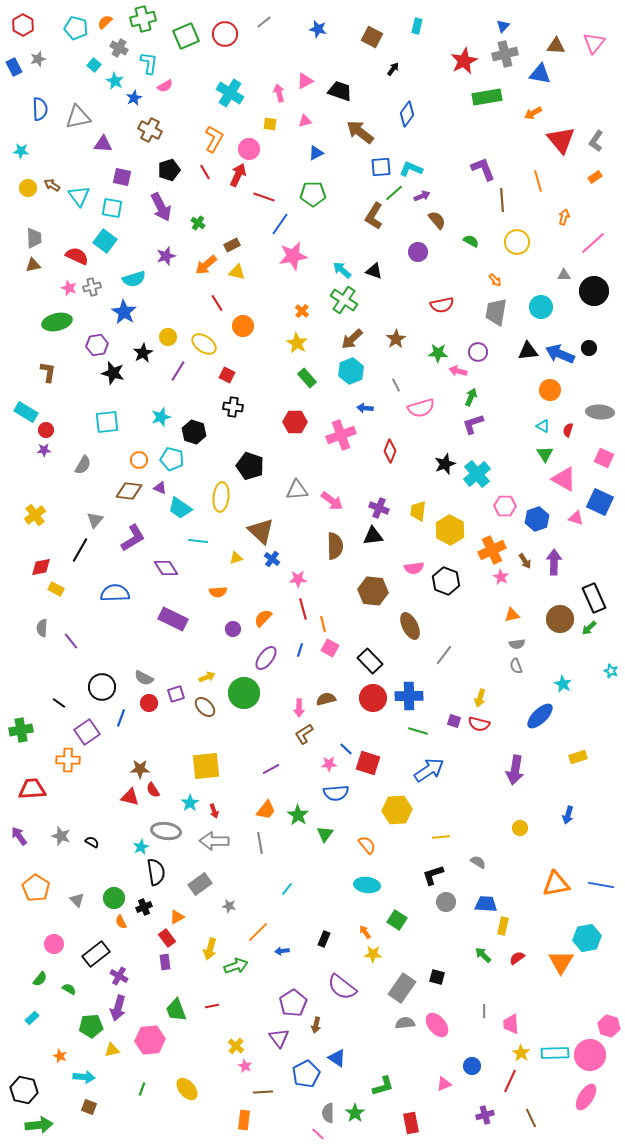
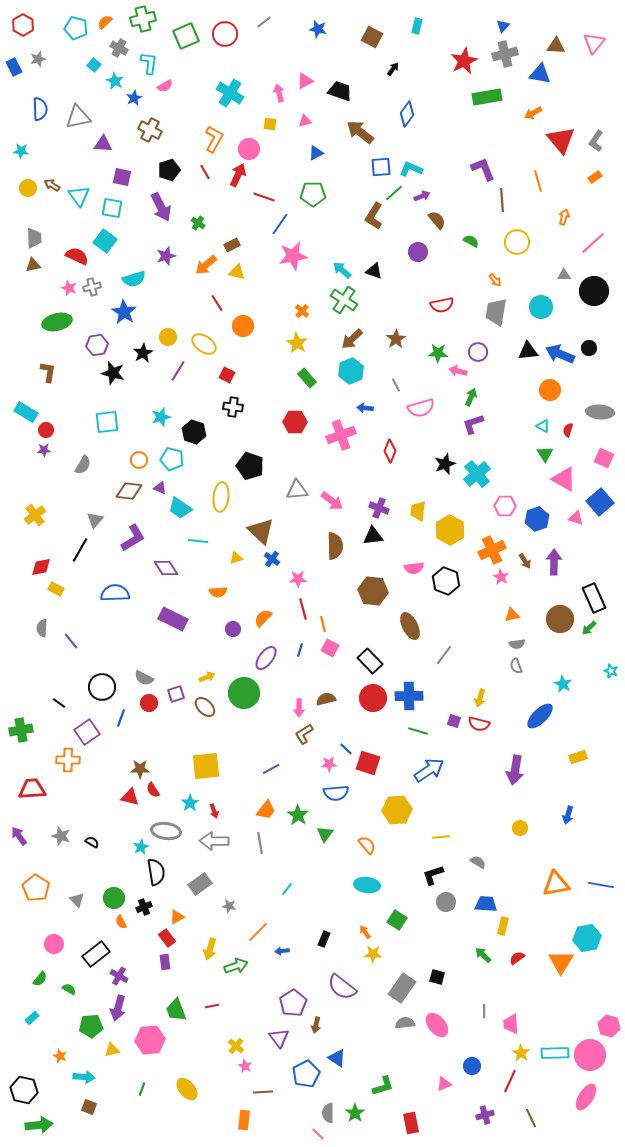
blue square at (600, 502): rotated 24 degrees clockwise
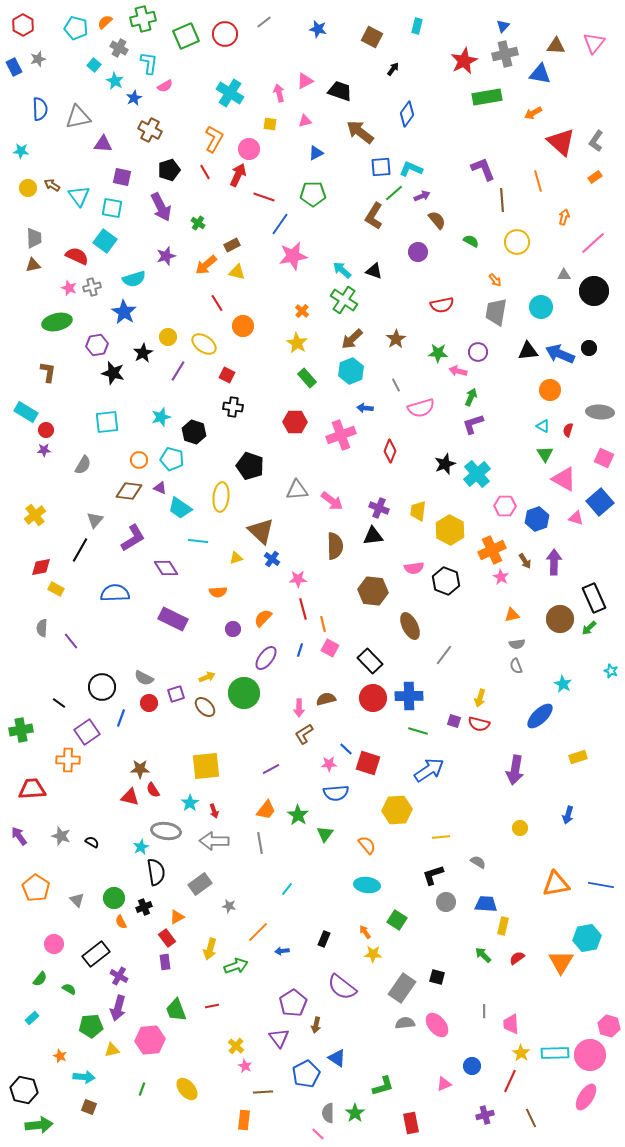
red triangle at (561, 140): moved 2 px down; rotated 8 degrees counterclockwise
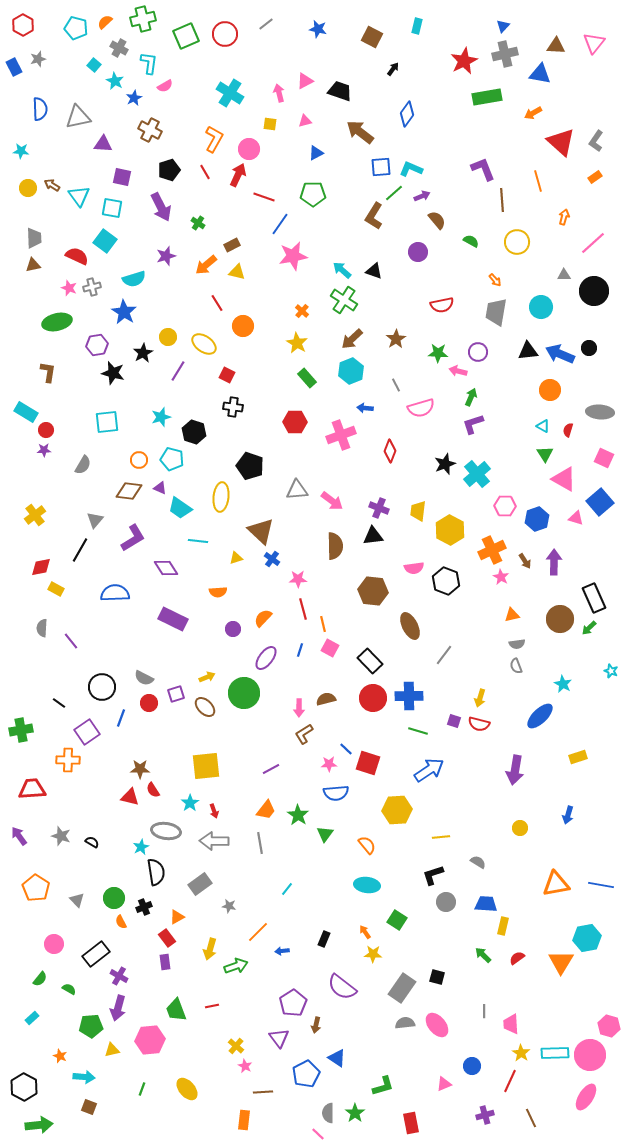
gray line at (264, 22): moved 2 px right, 2 px down
black hexagon at (24, 1090): moved 3 px up; rotated 16 degrees clockwise
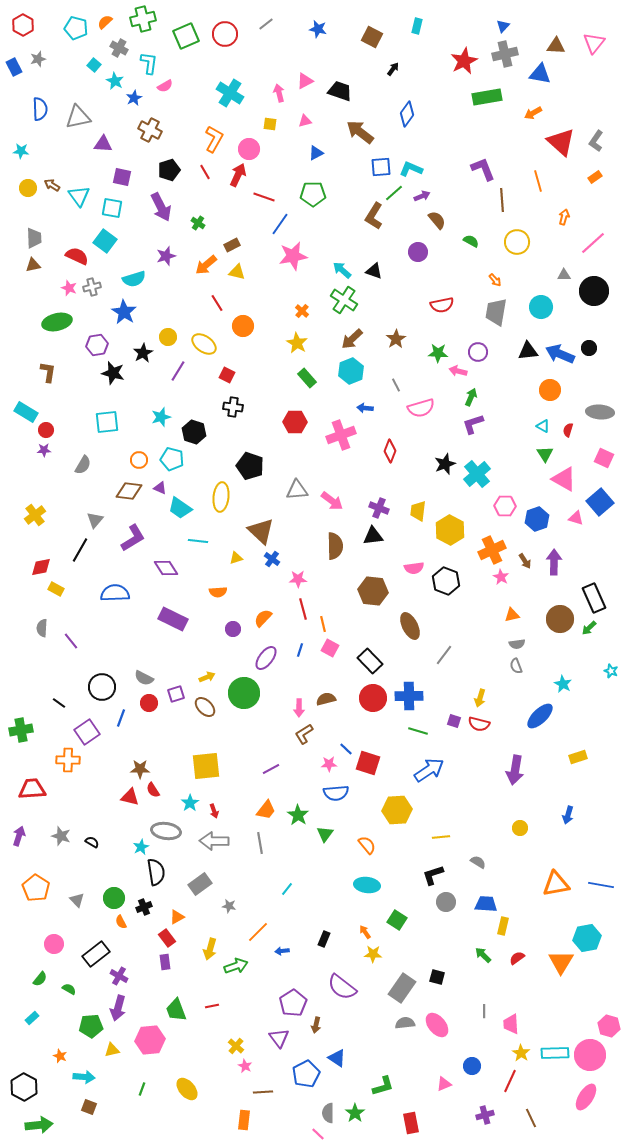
purple arrow at (19, 836): rotated 54 degrees clockwise
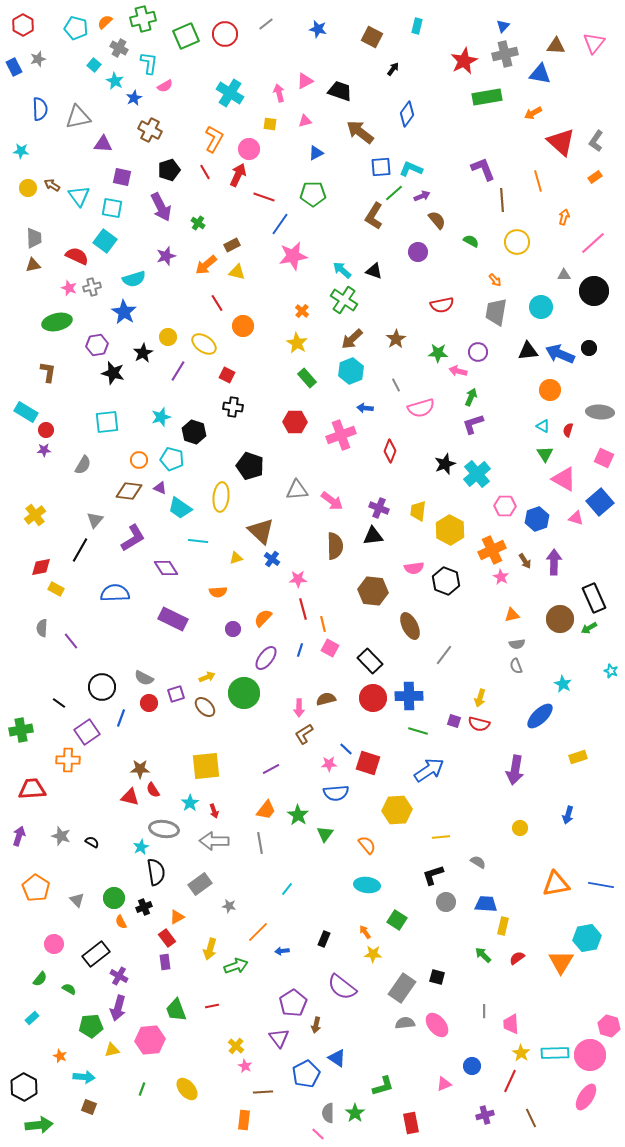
green arrow at (589, 628): rotated 14 degrees clockwise
gray ellipse at (166, 831): moved 2 px left, 2 px up
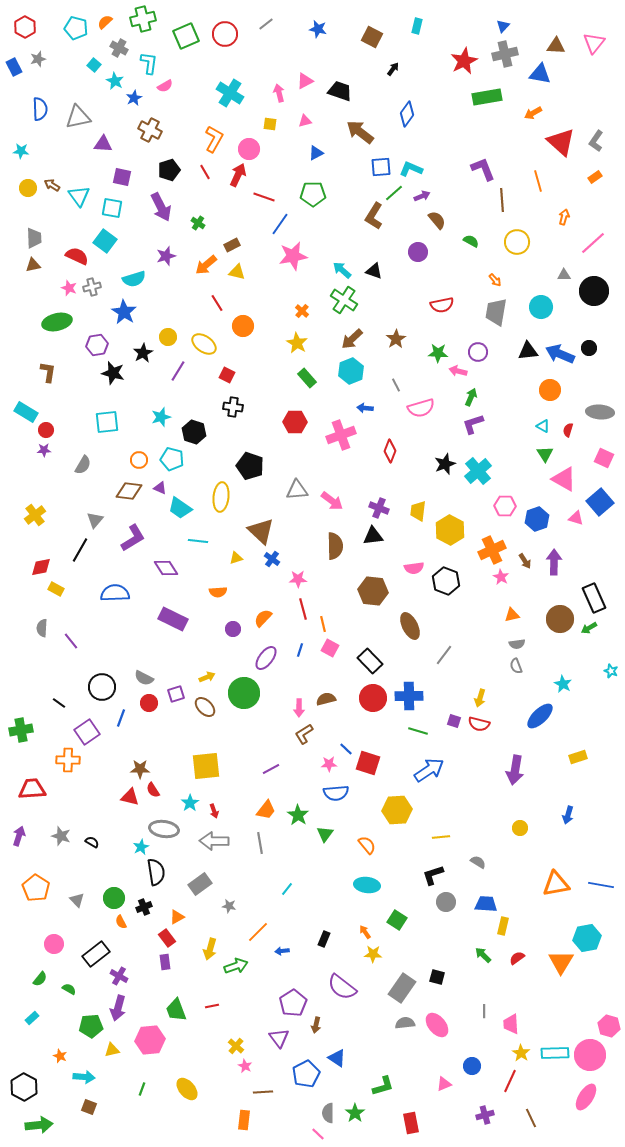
red hexagon at (23, 25): moved 2 px right, 2 px down
cyan cross at (477, 474): moved 1 px right, 3 px up
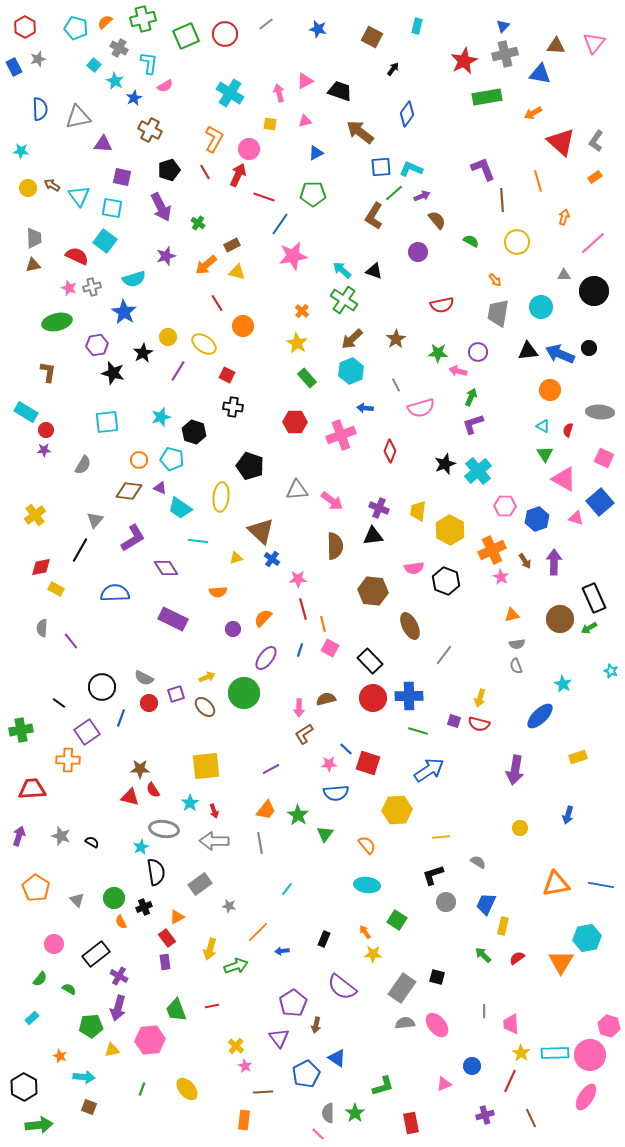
gray trapezoid at (496, 312): moved 2 px right, 1 px down
blue trapezoid at (486, 904): rotated 70 degrees counterclockwise
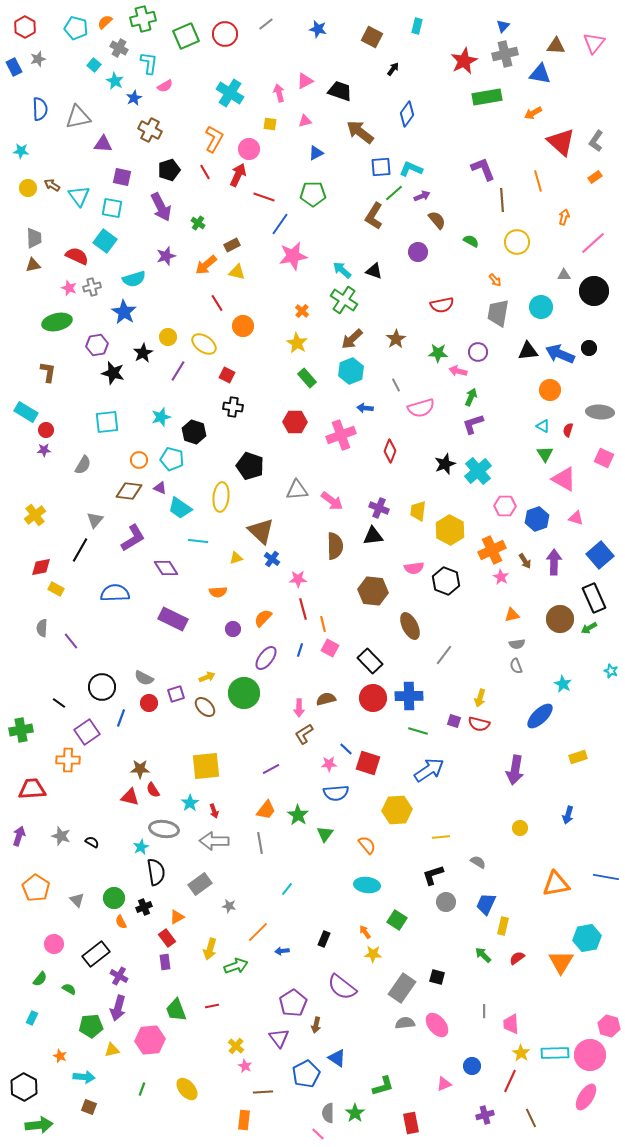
blue square at (600, 502): moved 53 px down
blue line at (601, 885): moved 5 px right, 8 px up
cyan rectangle at (32, 1018): rotated 24 degrees counterclockwise
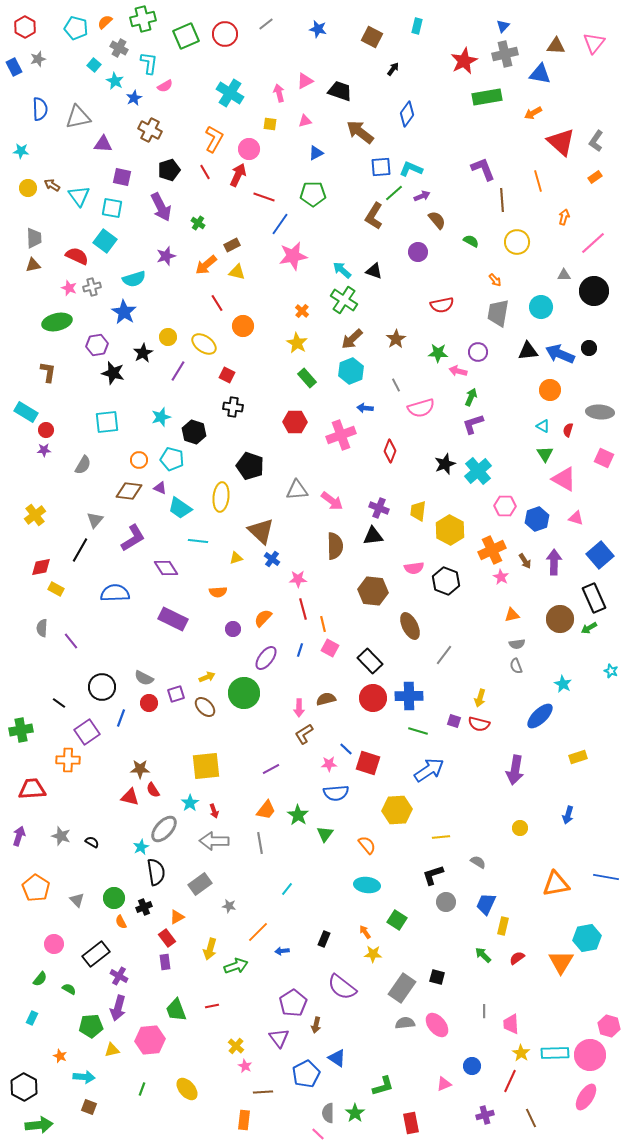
gray ellipse at (164, 829): rotated 56 degrees counterclockwise
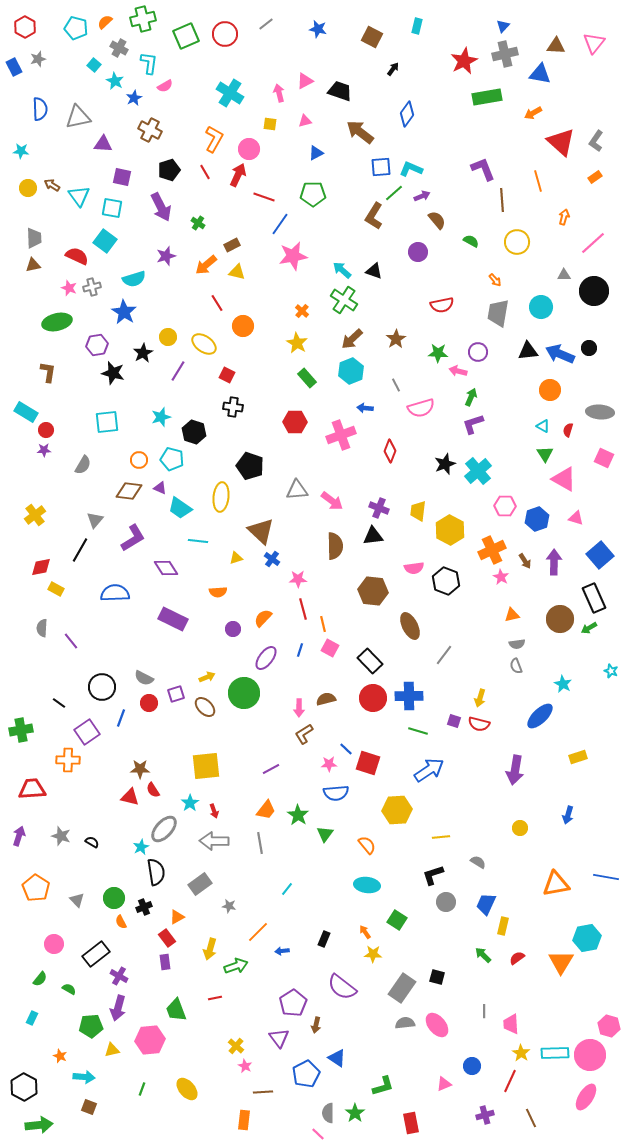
red line at (212, 1006): moved 3 px right, 8 px up
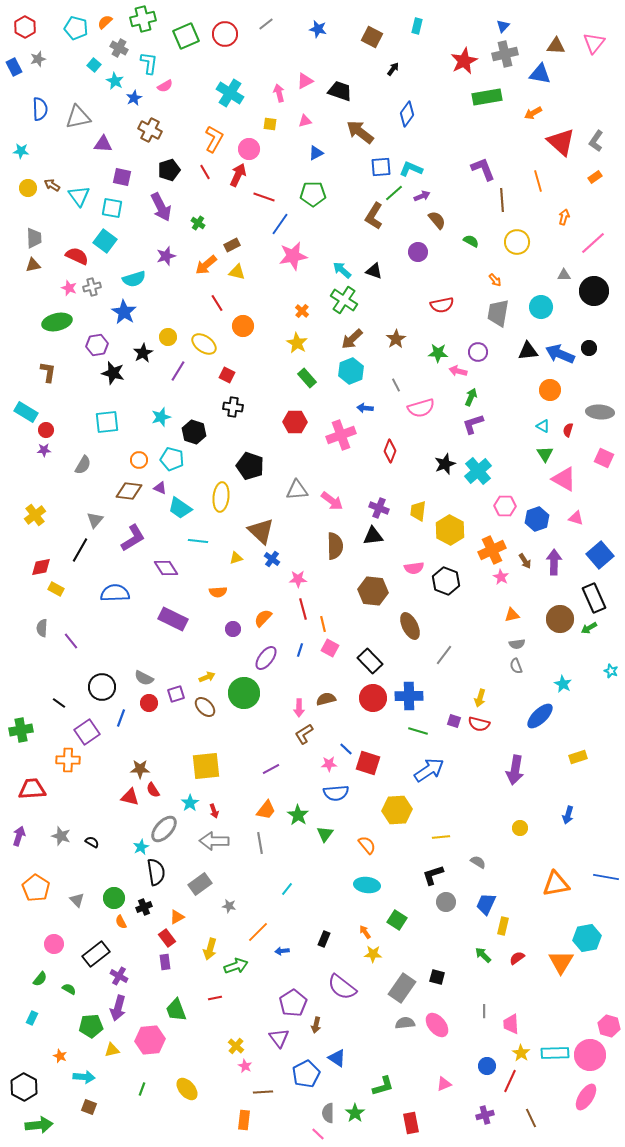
blue circle at (472, 1066): moved 15 px right
